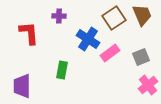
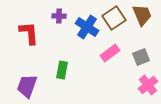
blue cross: moved 1 px left, 12 px up
purple trapezoid: moved 5 px right; rotated 20 degrees clockwise
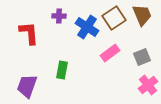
gray square: moved 1 px right
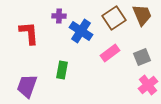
blue cross: moved 6 px left, 4 px down
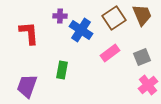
purple cross: moved 1 px right
blue cross: moved 1 px up
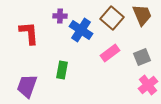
brown square: moved 2 px left; rotated 15 degrees counterclockwise
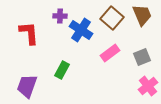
green rectangle: rotated 18 degrees clockwise
pink cross: moved 1 px down
